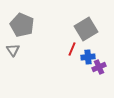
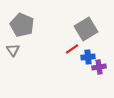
red line: rotated 32 degrees clockwise
purple cross: rotated 16 degrees clockwise
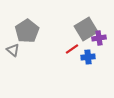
gray pentagon: moved 5 px right, 6 px down; rotated 15 degrees clockwise
gray triangle: rotated 16 degrees counterclockwise
purple cross: moved 29 px up
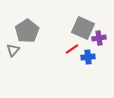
gray square: moved 3 px left, 1 px up; rotated 35 degrees counterclockwise
gray triangle: rotated 32 degrees clockwise
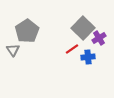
gray square: rotated 20 degrees clockwise
purple cross: rotated 24 degrees counterclockwise
gray triangle: rotated 16 degrees counterclockwise
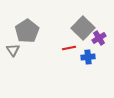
red line: moved 3 px left, 1 px up; rotated 24 degrees clockwise
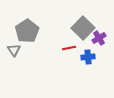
gray triangle: moved 1 px right
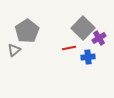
gray triangle: rotated 24 degrees clockwise
